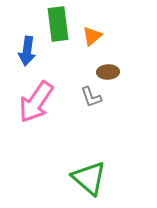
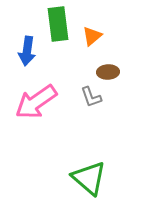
pink arrow: rotated 21 degrees clockwise
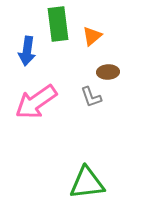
green triangle: moved 2 px left, 5 px down; rotated 48 degrees counterclockwise
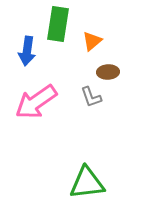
green rectangle: rotated 16 degrees clockwise
orange triangle: moved 5 px down
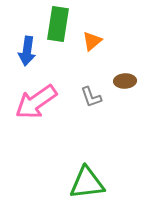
brown ellipse: moved 17 px right, 9 px down
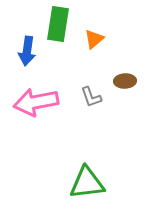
orange triangle: moved 2 px right, 2 px up
pink arrow: rotated 24 degrees clockwise
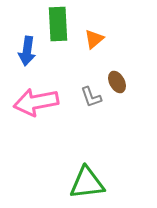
green rectangle: rotated 12 degrees counterclockwise
brown ellipse: moved 8 px left, 1 px down; rotated 65 degrees clockwise
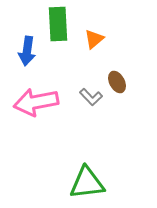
gray L-shape: rotated 25 degrees counterclockwise
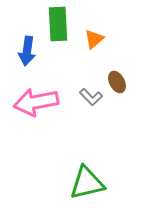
green triangle: rotated 6 degrees counterclockwise
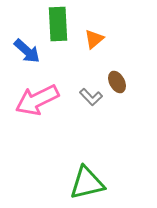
blue arrow: rotated 56 degrees counterclockwise
pink arrow: moved 1 px right, 2 px up; rotated 15 degrees counterclockwise
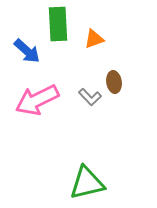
orange triangle: rotated 20 degrees clockwise
brown ellipse: moved 3 px left; rotated 20 degrees clockwise
gray L-shape: moved 1 px left
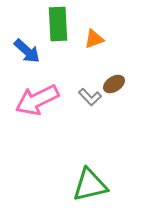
brown ellipse: moved 2 px down; rotated 65 degrees clockwise
green triangle: moved 3 px right, 2 px down
